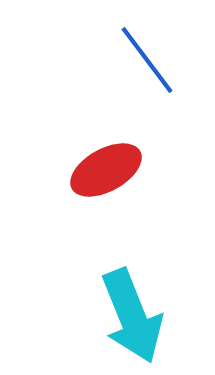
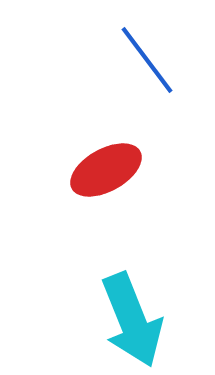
cyan arrow: moved 4 px down
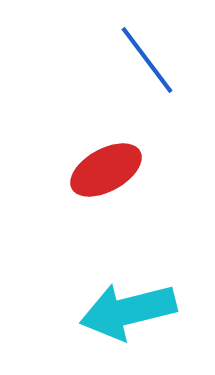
cyan arrow: moved 4 px left, 9 px up; rotated 98 degrees clockwise
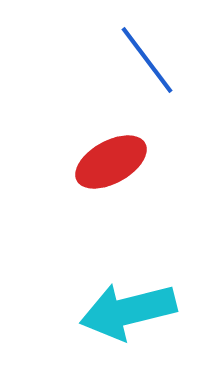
red ellipse: moved 5 px right, 8 px up
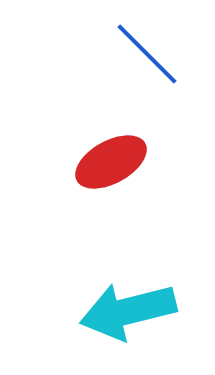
blue line: moved 6 px up; rotated 8 degrees counterclockwise
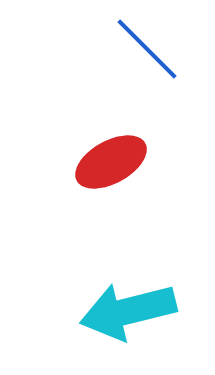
blue line: moved 5 px up
